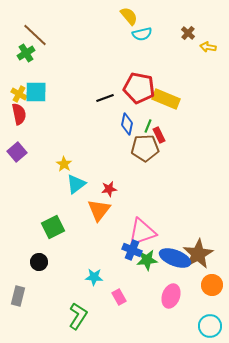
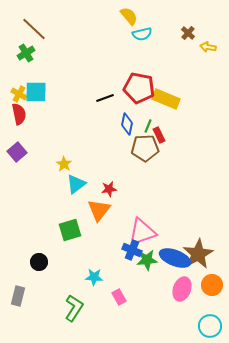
brown line: moved 1 px left, 6 px up
green square: moved 17 px right, 3 px down; rotated 10 degrees clockwise
pink ellipse: moved 11 px right, 7 px up
green L-shape: moved 4 px left, 8 px up
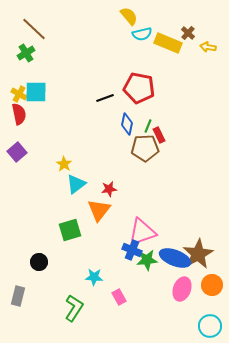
yellow rectangle: moved 2 px right, 56 px up
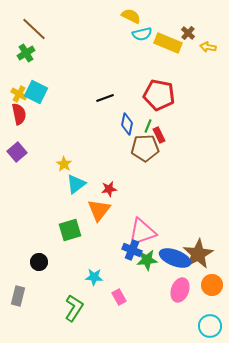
yellow semicircle: moved 2 px right; rotated 24 degrees counterclockwise
red pentagon: moved 20 px right, 7 px down
cyan square: rotated 25 degrees clockwise
pink ellipse: moved 2 px left, 1 px down
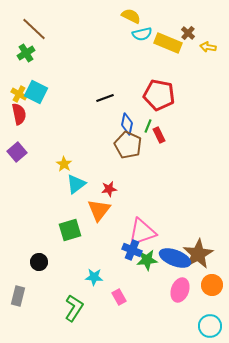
brown pentagon: moved 17 px left, 3 px up; rotated 28 degrees clockwise
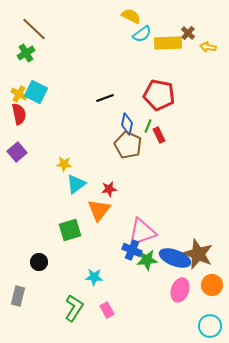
cyan semicircle: rotated 24 degrees counterclockwise
yellow rectangle: rotated 24 degrees counterclockwise
yellow star: rotated 28 degrees counterclockwise
brown star: rotated 20 degrees counterclockwise
pink rectangle: moved 12 px left, 13 px down
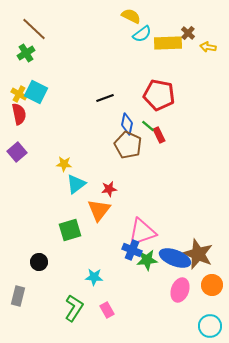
green line: rotated 72 degrees counterclockwise
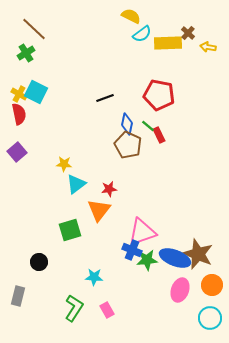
cyan circle: moved 8 px up
